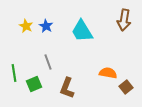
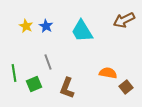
brown arrow: rotated 55 degrees clockwise
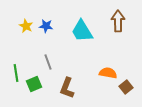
brown arrow: moved 6 px left, 1 px down; rotated 115 degrees clockwise
blue star: rotated 24 degrees counterclockwise
green line: moved 2 px right
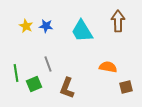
gray line: moved 2 px down
orange semicircle: moved 6 px up
brown square: rotated 24 degrees clockwise
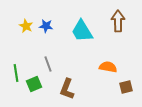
brown L-shape: moved 1 px down
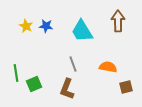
gray line: moved 25 px right
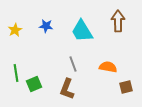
yellow star: moved 11 px left, 4 px down; rotated 16 degrees clockwise
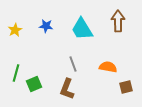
cyan trapezoid: moved 2 px up
green line: rotated 24 degrees clockwise
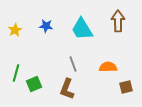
orange semicircle: rotated 12 degrees counterclockwise
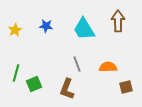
cyan trapezoid: moved 2 px right
gray line: moved 4 px right
